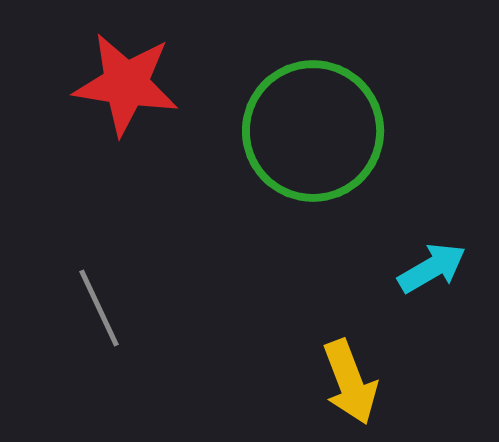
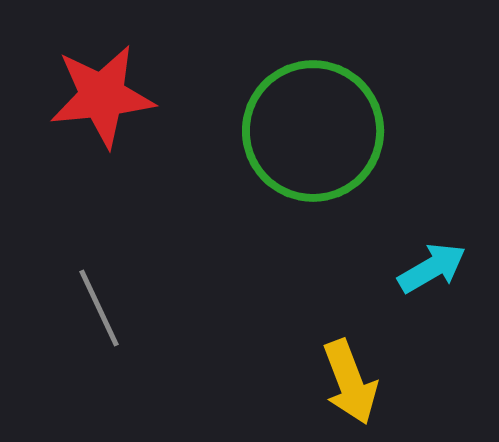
red star: moved 24 px left, 12 px down; rotated 15 degrees counterclockwise
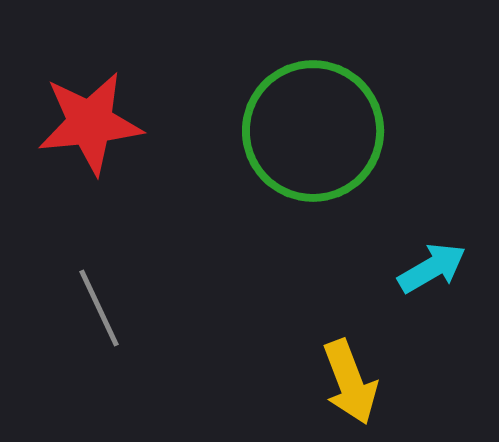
red star: moved 12 px left, 27 px down
